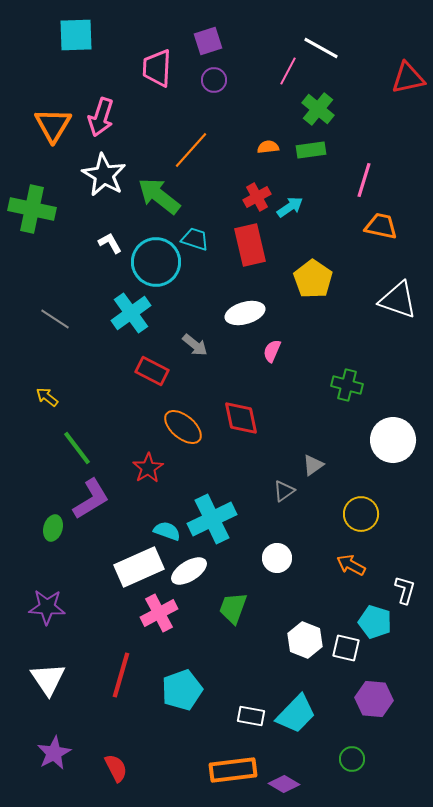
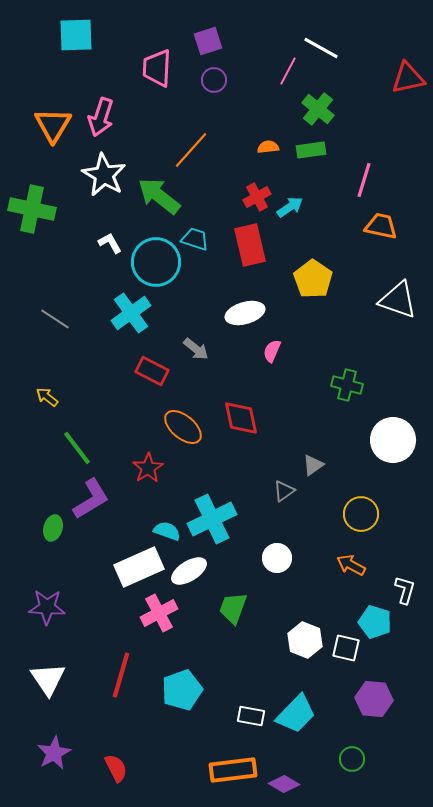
gray arrow at (195, 345): moved 1 px right, 4 px down
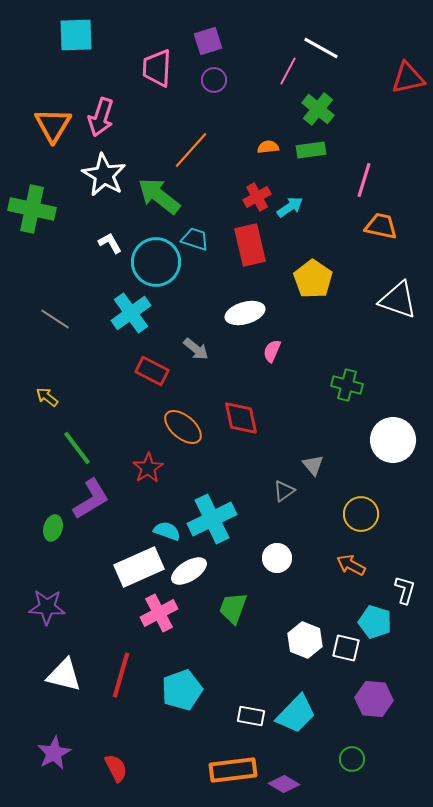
gray triangle at (313, 465): rotated 35 degrees counterclockwise
white triangle at (48, 679): moved 16 px right, 4 px up; rotated 42 degrees counterclockwise
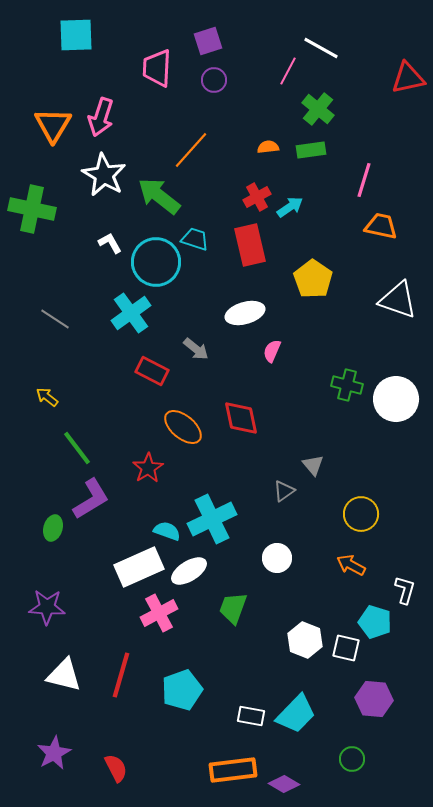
white circle at (393, 440): moved 3 px right, 41 px up
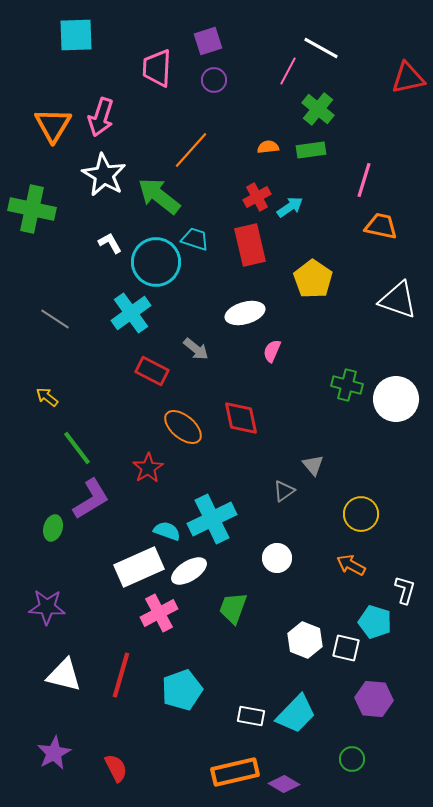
orange rectangle at (233, 770): moved 2 px right, 2 px down; rotated 6 degrees counterclockwise
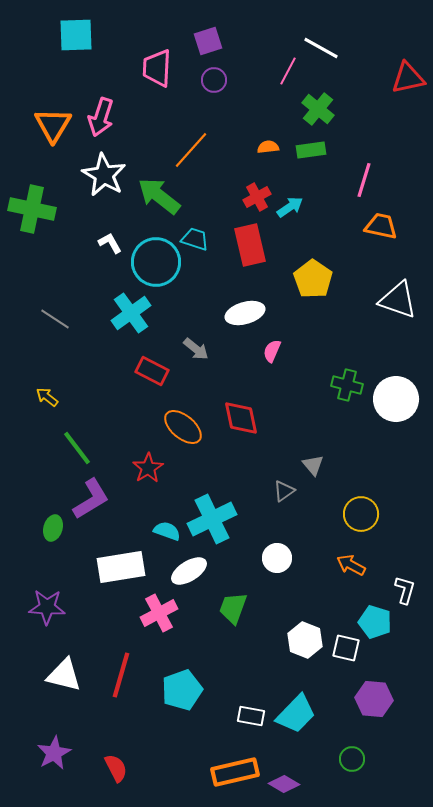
white rectangle at (139, 567): moved 18 px left; rotated 15 degrees clockwise
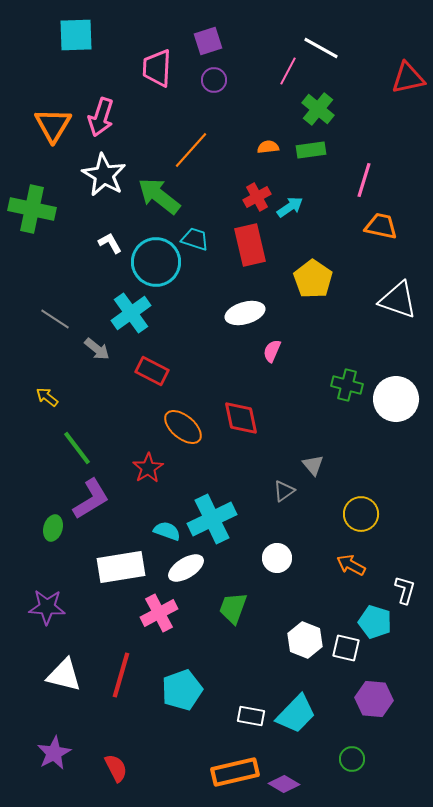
gray arrow at (196, 349): moved 99 px left
white ellipse at (189, 571): moved 3 px left, 3 px up
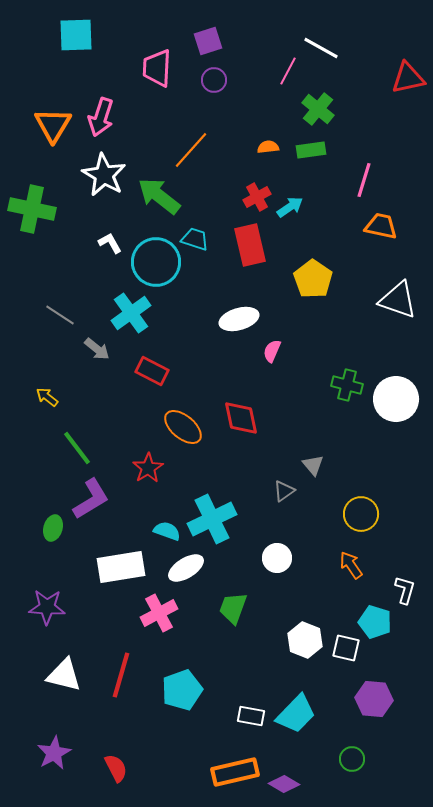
white ellipse at (245, 313): moved 6 px left, 6 px down
gray line at (55, 319): moved 5 px right, 4 px up
orange arrow at (351, 565): rotated 28 degrees clockwise
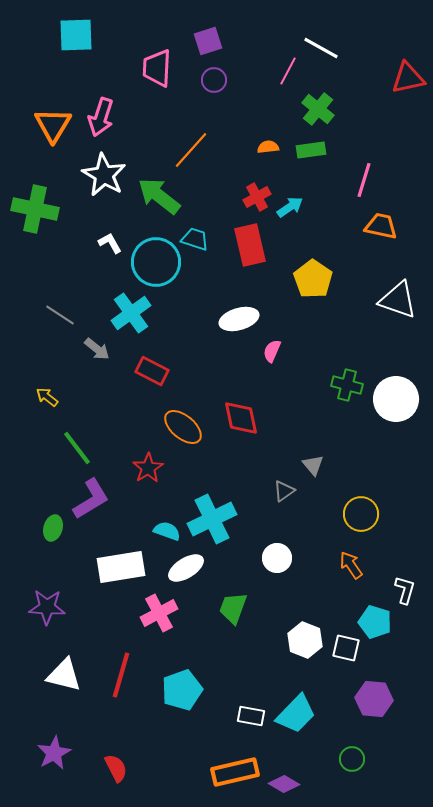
green cross at (32, 209): moved 3 px right
